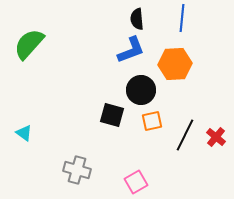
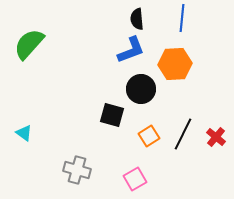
black circle: moved 1 px up
orange square: moved 3 px left, 15 px down; rotated 20 degrees counterclockwise
black line: moved 2 px left, 1 px up
pink square: moved 1 px left, 3 px up
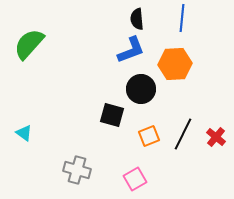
orange square: rotated 10 degrees clockwise
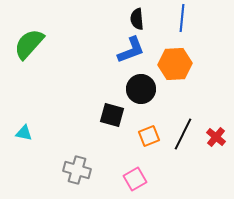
cyan triangle: rotated 24 degrees counterclockwise
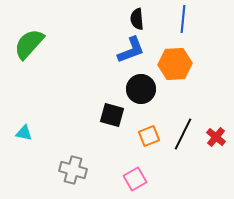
blue line: moved 1 px right, 1 px down
gray cross: moved 4 px left
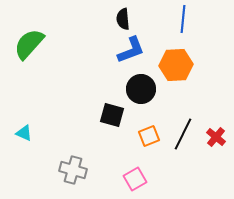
black semicircle: moved 14 px left
orange hexagon: moved 1 px right, 1 px down
cyan triangle: rotated 12 degrees clockwise
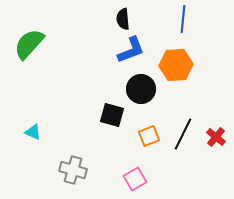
cyan triangle: moved 9 px right, 1 px up
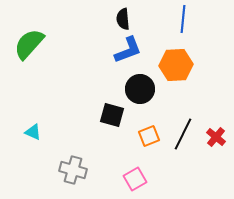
blue L-shape: moved 3 px left
black circle: moved 1 px left
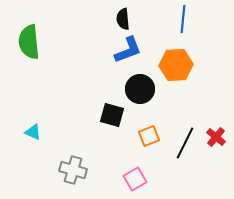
green semicircle: moved 2 px up; rotated 48 degrees counterclockwise
black line: moved 2 px right, 9 px down
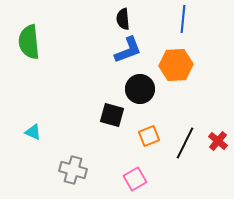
red cross: moved 2 px right, 4 px down
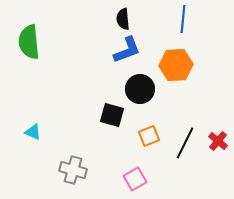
blue L-shape: moved 1 px left
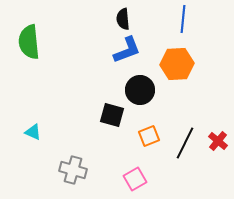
orange hexagon: moved 1 px right, 1 px up
black circle: moved 1 px down
